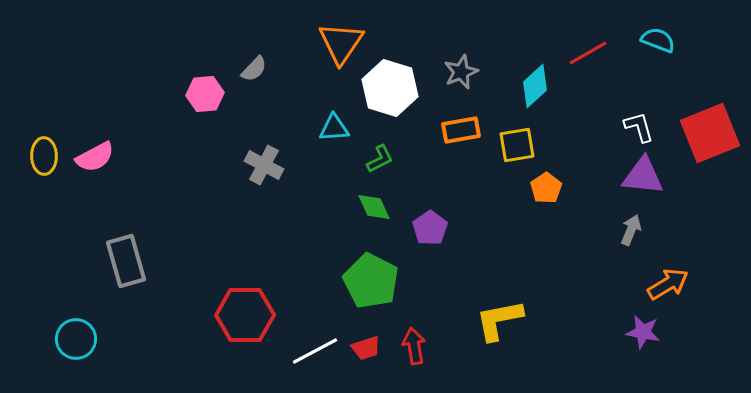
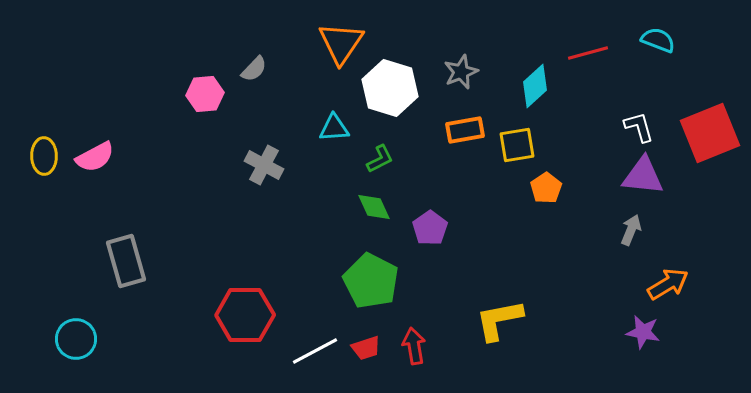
red line: rotated 15 degrees clockwise
orange rectangle: moved 4 px right
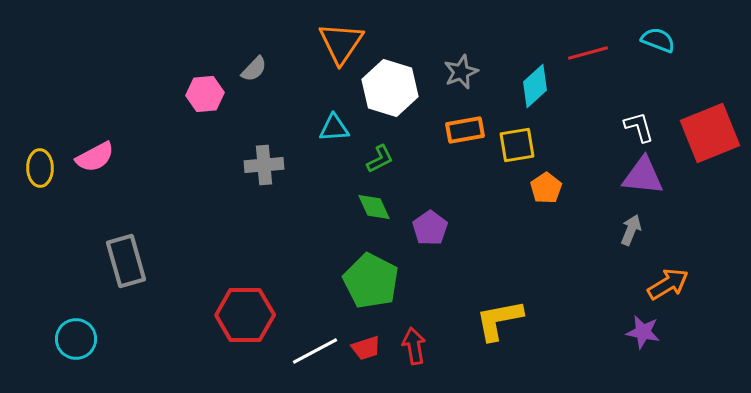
yellow ellipse: moved 4 px left, 12 px down
gray cross: rotated 33 degrees counterclockwise
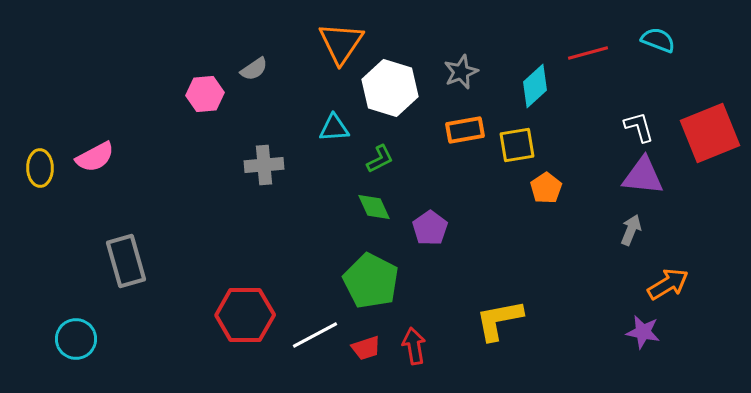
gray semicircle: rotated 12 degrees clockwise
white line: moved 16 px up
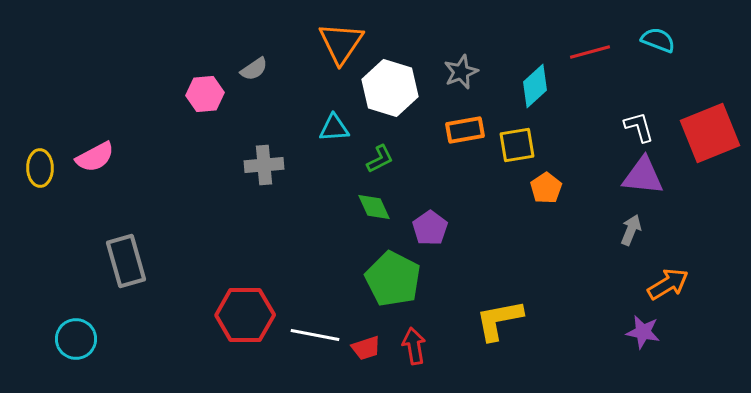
red line: moved 2 px right, 1 px up
green pentagon: moved 22 px right, 2 px up
white line: rotated 39 degrees clockwise
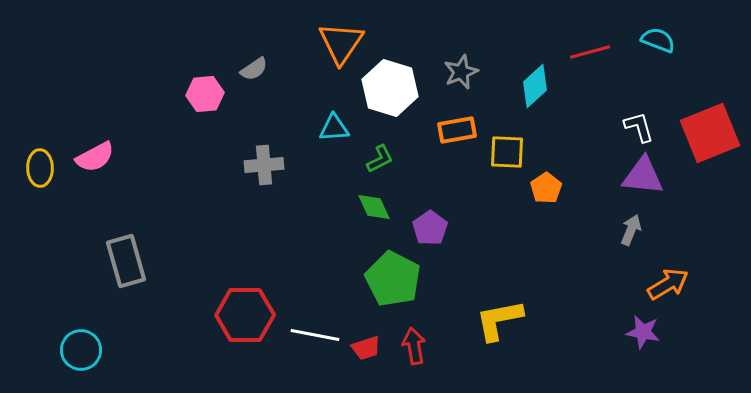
orange rectangle: moved 8 px left
yellow square: moved 10 px left, 7 px down; rotated 12 degrees clockwise
cyan circle: moved 5 px right, 11 px down
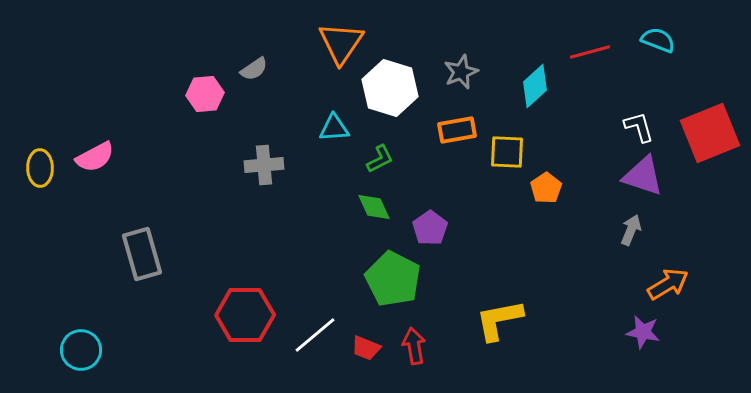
purple triangle: rotated 12 degrees clockwise
gray rectangle: moved 16 px right, 7 px up
white line: rotated 51 degrees counterclockwise
red trapezoid: rotated 40 degrees clockwise
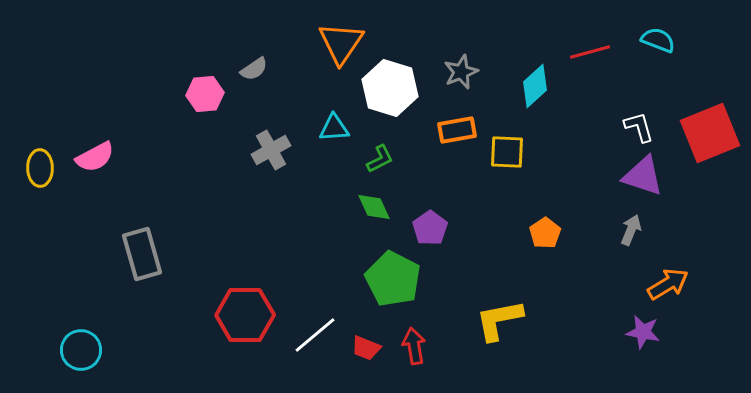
gray cross: moved 7 px right, 15 px up; rotated 24 degrees counterclockwise
orange pentagon: moved 1 px left, 45 px down
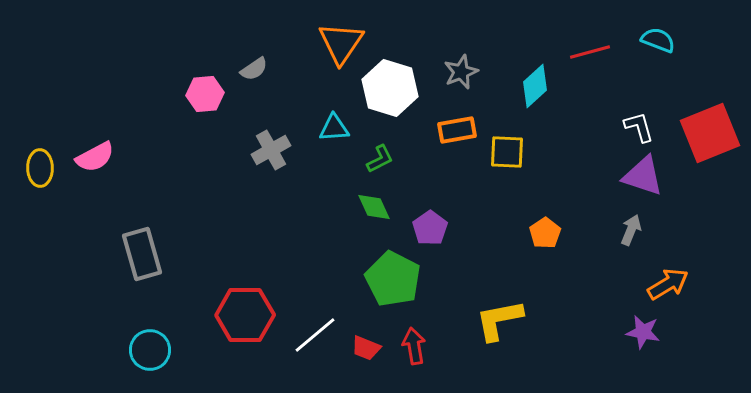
cyan circle: moved 69 px right
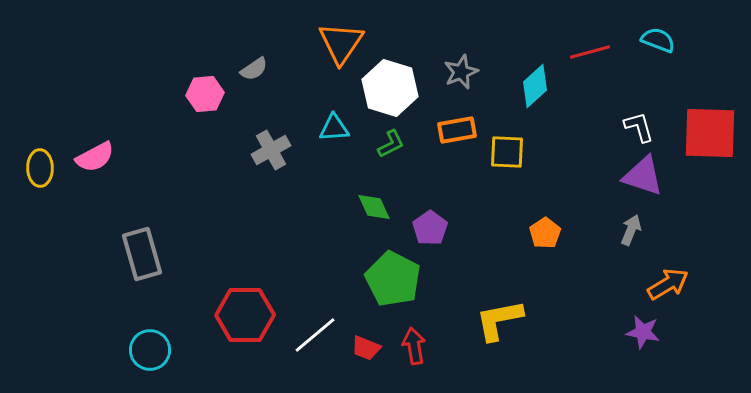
red square: rotated 24 degrees clockwise
green L-shape: moved 11 px right, 15 px up
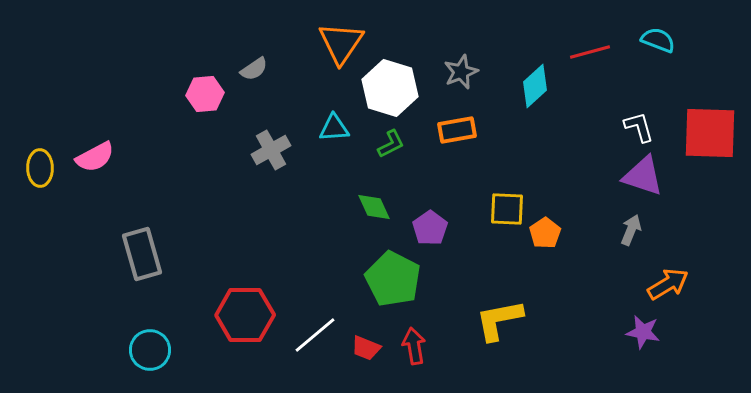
yellow square: moved 57 px down
